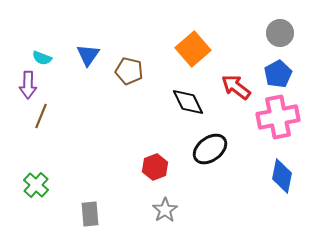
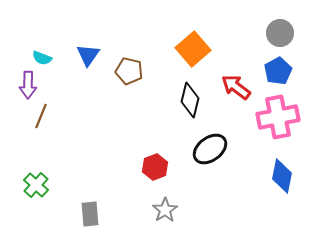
blue pentagon: moved 3 px up
black diamond: moved 2 px right, 2 px up; rotated 40 degrees clockwise
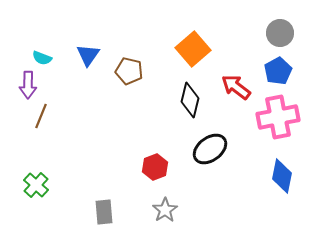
gray rectangle: moved 14 px right, 2 px up
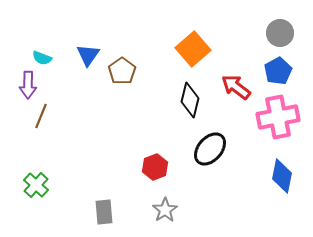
brown pentagon: moved 7 px left; rotated 24 degrees clockwise
black ellipse: rotated 12 degrees counterclockwise
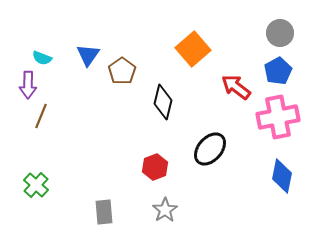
black diamond: moved 27 px left, 2 px down
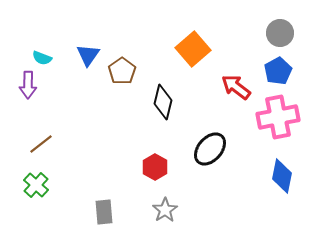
brown line: moved 28 px down; rotated 30 degrees clockwise
red hexagon: rotated 10 degrees counterclockwise
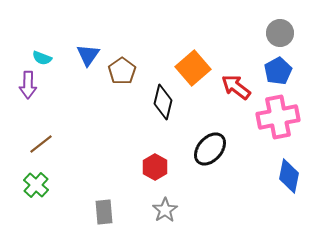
orange square: moved 19 px down
blue diamond: moved 7 px right
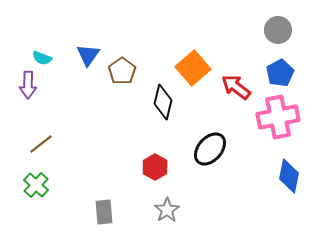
gray circle: moved 2 px left, 3 px up
blue pentagon: moved 2 px right, 2 px down
gray star: moved 2 px right
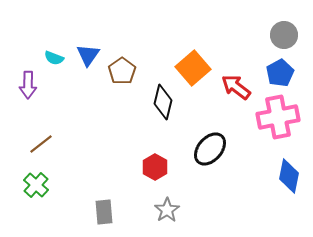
gray circle: moved 6 px right, 5 px down
cyan semicircle: moved 12 px right
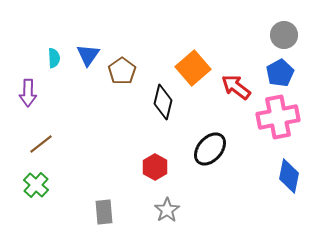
cyan semicircle: rotated 114 degrees counterclockwise
purple arrow: moved 8 px down
